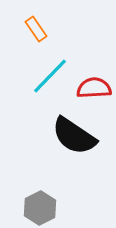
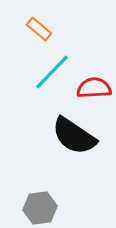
orange rectangle: moved 3 px right; rotated 15 degrees counterclockwise
cyan line: moved 2 px right, 4 px up
gray hexagon: rotated 20 degrees clockwise
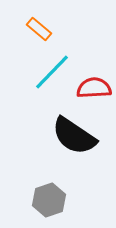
gray hexagon: moved 9 px right, 8 px up; rotated 12 degrees counterclockwise
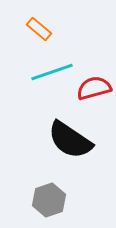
cyan line: rotated 27 degrees clockwise
red semicircle: rotated 12 degrees counterclockwise
black semicircle: moved 4 px left, 4 px down
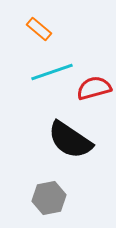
gray hexagon: moved 2 px up; rotated 8 degrees clockwise
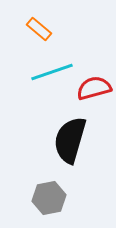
black semicircle: rotated 72 degrees clockwise
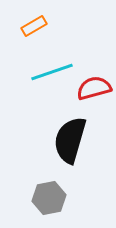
orange rectangle: moved 5 px left, 3 px up; rotated 70 degrees counterclockwise
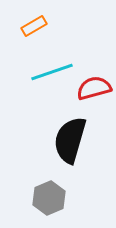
gray hexagon: rotated 12 degrees counterclockwise
